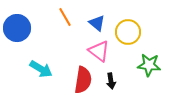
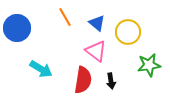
pink triangle: moved 3 px left
green star: rotated 15 degrees counterclockwise
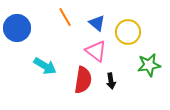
cyan arrow: moved 4 px right, 3 px up
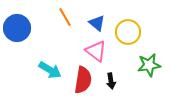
cyan arrow: moved 5 px right, 4 px down
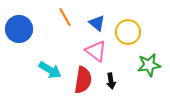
blue circle: moved 2 px right, 1 px down
